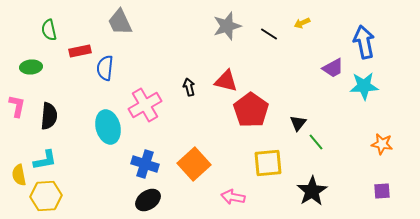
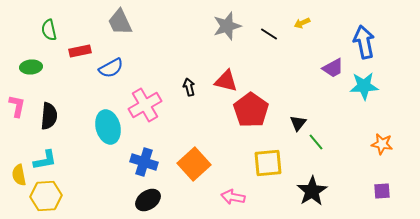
blue semicircle: moved 6 px right; rotated 125 degrees counterclockwise
blue cross: moved 1 px left, 2 px up
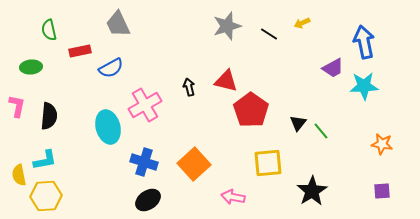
gray trapezoid: moved 2 px left, 2 px down
green line: moved 5 px right, 11 px up
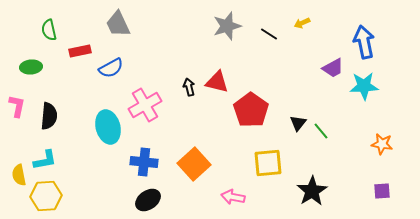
red triangle: moved 9 px left, 1 px down
blue cross: rotated 12 degrees counterclockwise
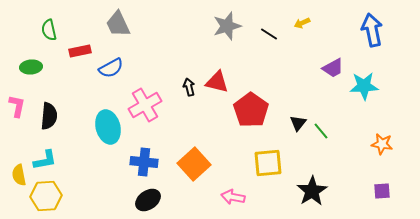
blue arrow: moved 8 px right, 12 px up
